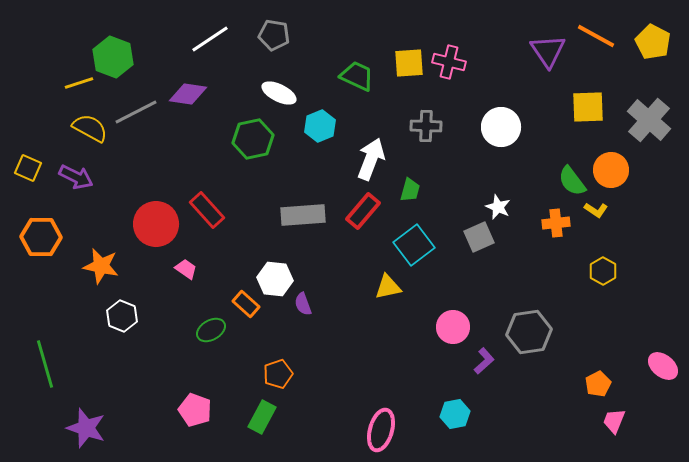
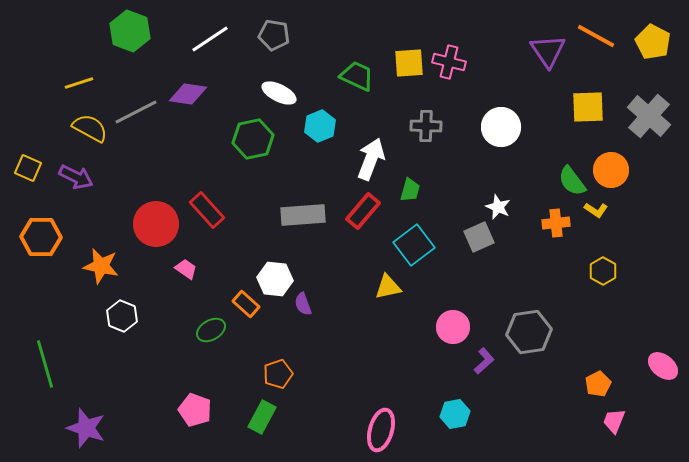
green hexagon at (113, 57): moved 17 px right, 26 px up
gray cross at (649, 120): moved 4 px up
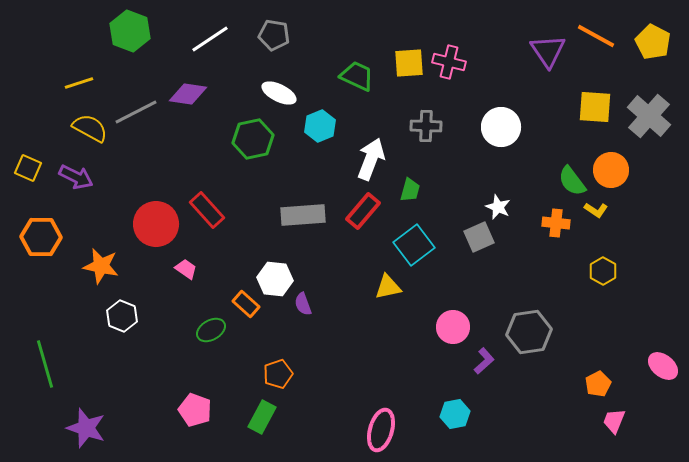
yellow square at (588, 107): moved 7 px right; rotated 6 degrees clockwise
orange cross at (556, 223): rotated 12 degrees clockwise
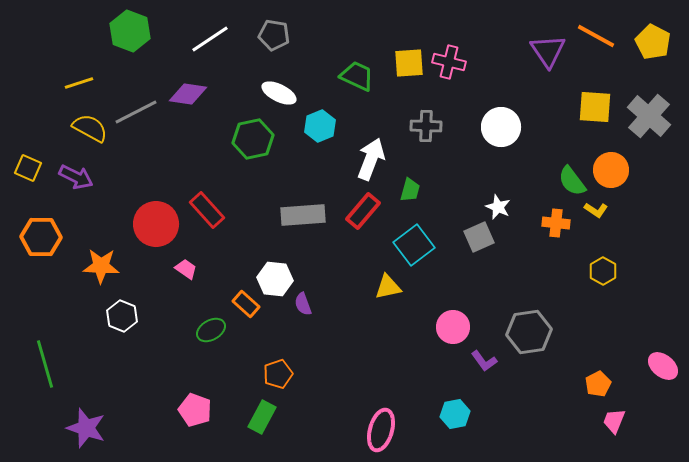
orange star at (101, 266): rotated 9 degrees counterclockwise
purple L-shape at (484, 361): rotated 96 degrees clockwise
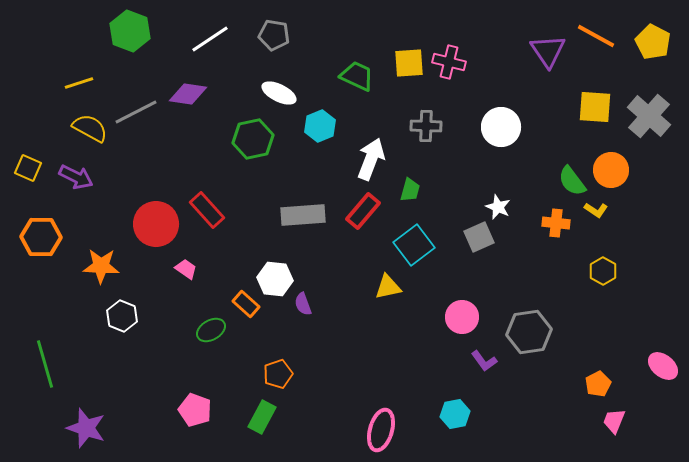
pink circle at (453, 327): moved 9 px right, 10 px up
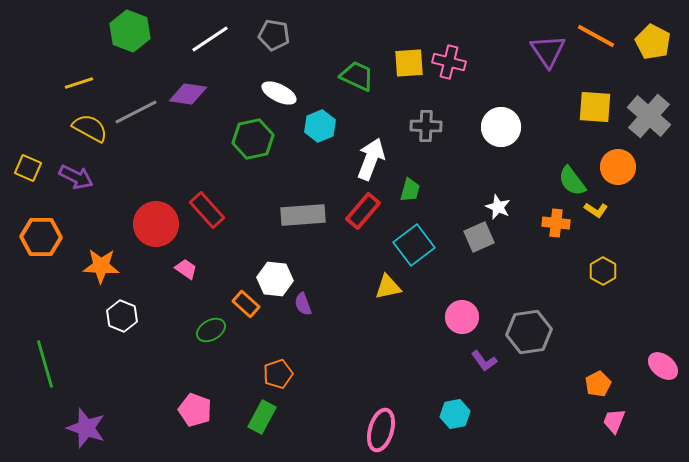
orange circle at (611, 170): moved 7 px right, 3 px up
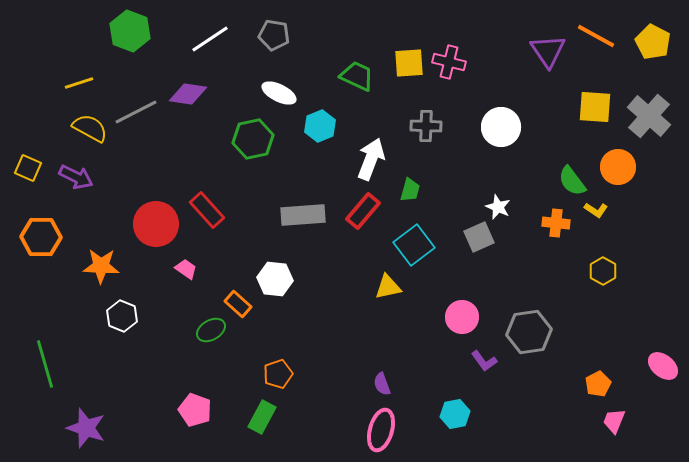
orange rectangle at (246, 304): moved 8 px left
purple semicircle at (303, 304): moved 79 px right, 80 px down
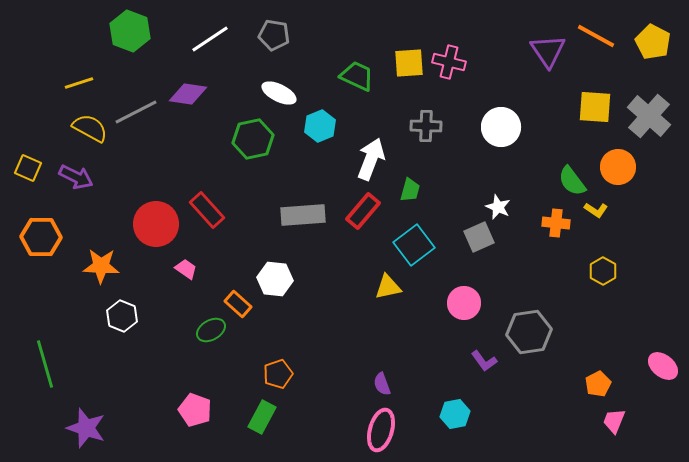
pink circle at (462, 317): moved 2 px right, 14 px up
